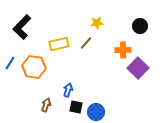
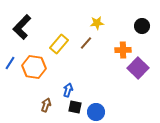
black circle: moved 2 px right
yellow rectangle: rotated 36 degrees counterclockwise
black square: moved 1 px left
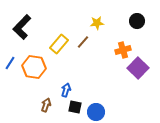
black circle: moved 5 px left, 5 px up
brown line: moved 3 px left, 1 px up
orange cross: rotated 14 degrees counterclockwise
blue arrow: moved 2 px left
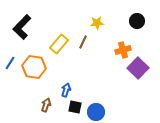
brown line: rotated 16 degrees counterclockwise
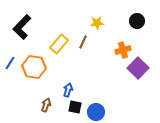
blue arrow: moved 2 px right
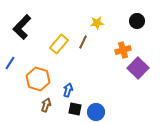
orange hexagon: moved 4 px right, 12 px down; rotated 10 degrees clockwise
black square: moved 2 px down
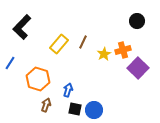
yellow star: moved 7 px right, 31 px down; rotated 24 degrees counterclockwise
blue circle: moved 2 px left, 2 px up
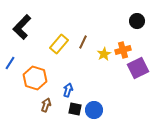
purple square: rotated 20 degrees clockwise
orange hexagon: moved 3 px left, 1 px up
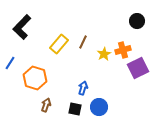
blue arrow: moved 15 px right, 2 px up
blue circle: moved 5 px right, 3 px up
